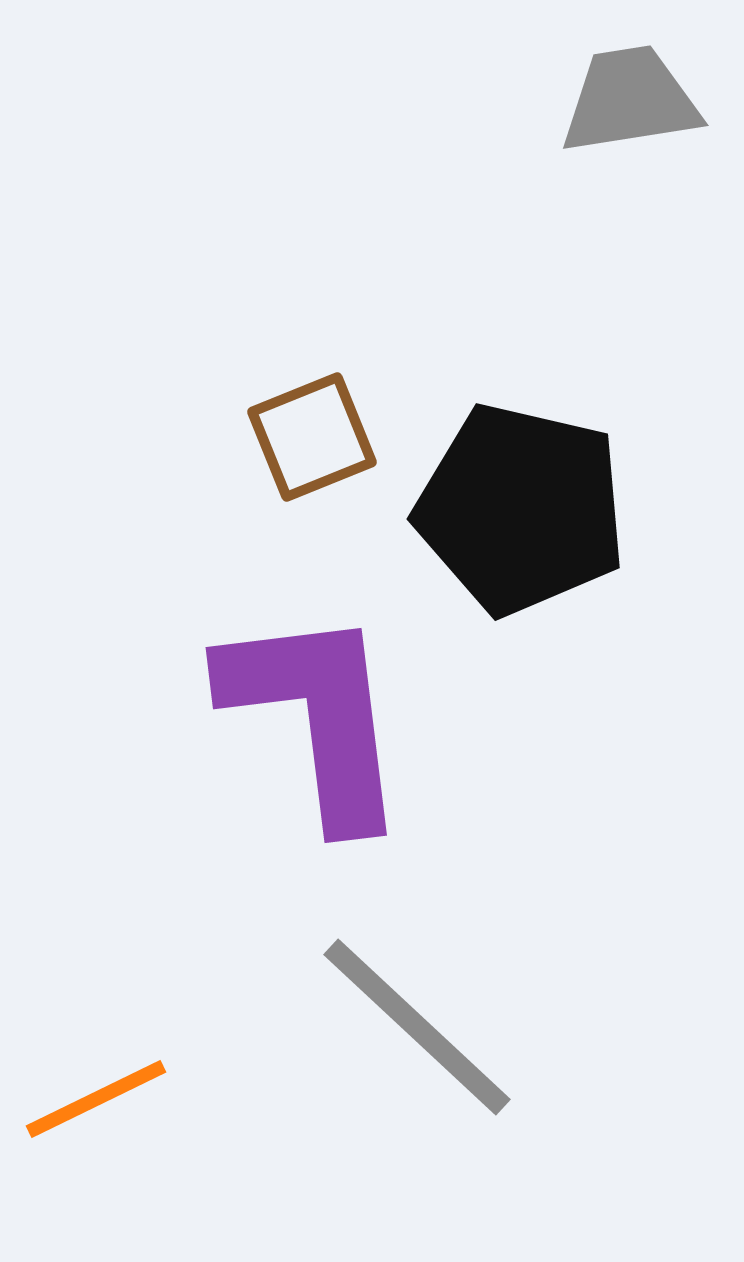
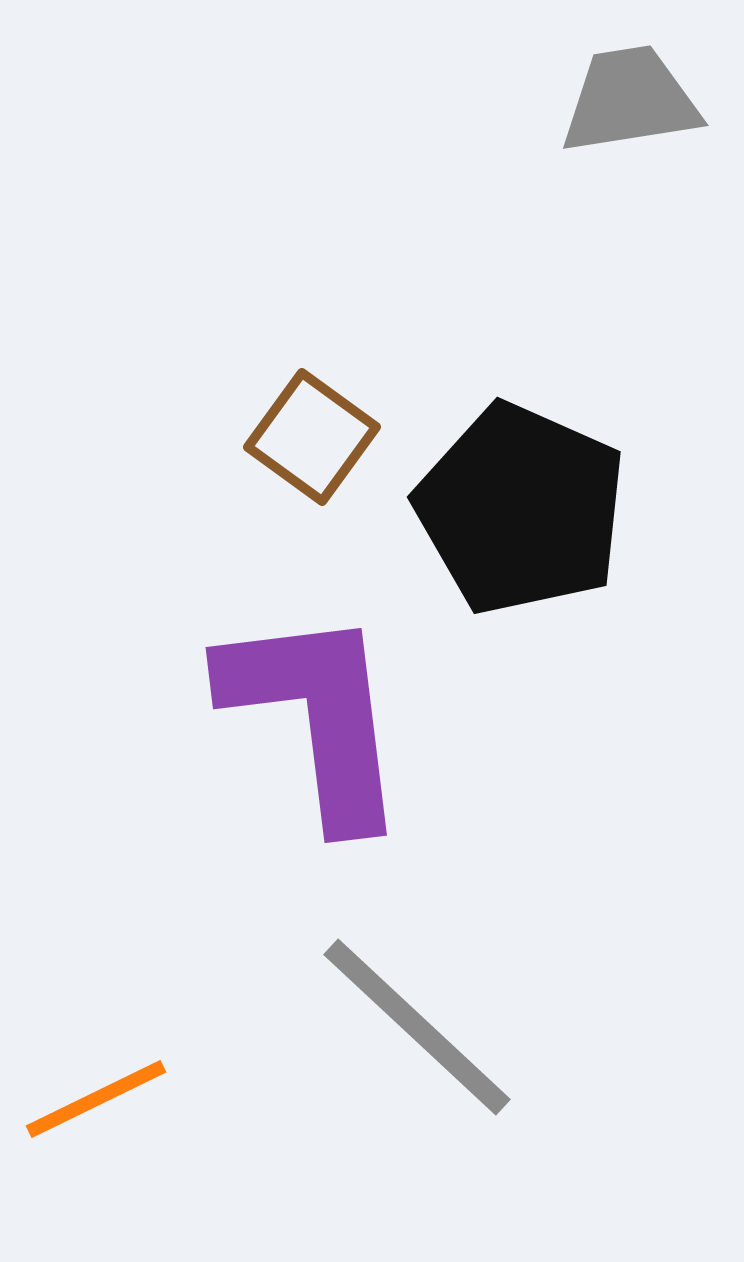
brown square: rotated 32 degrees counterclockwise
black pentagon: rotated 11 degrees clockwise
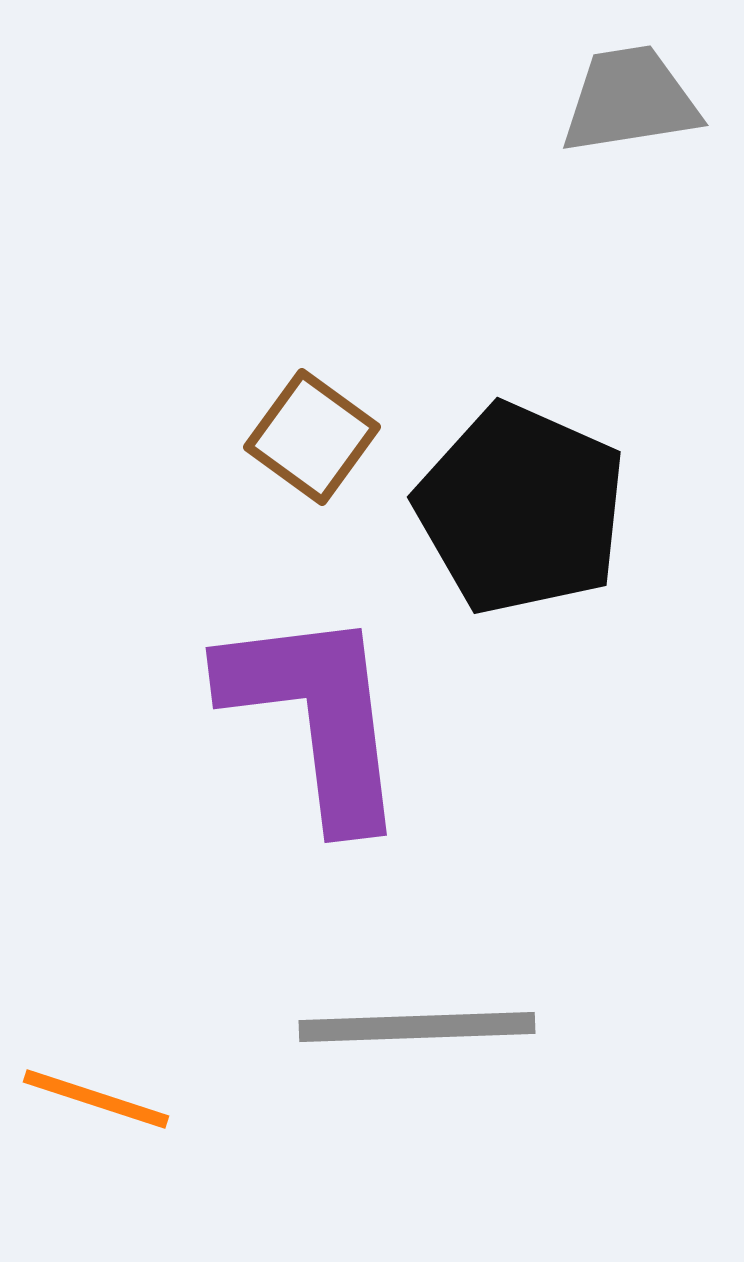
gray line: rotated 45 degrees counterclockwise
orange line: rotated 44 degrees clockwise
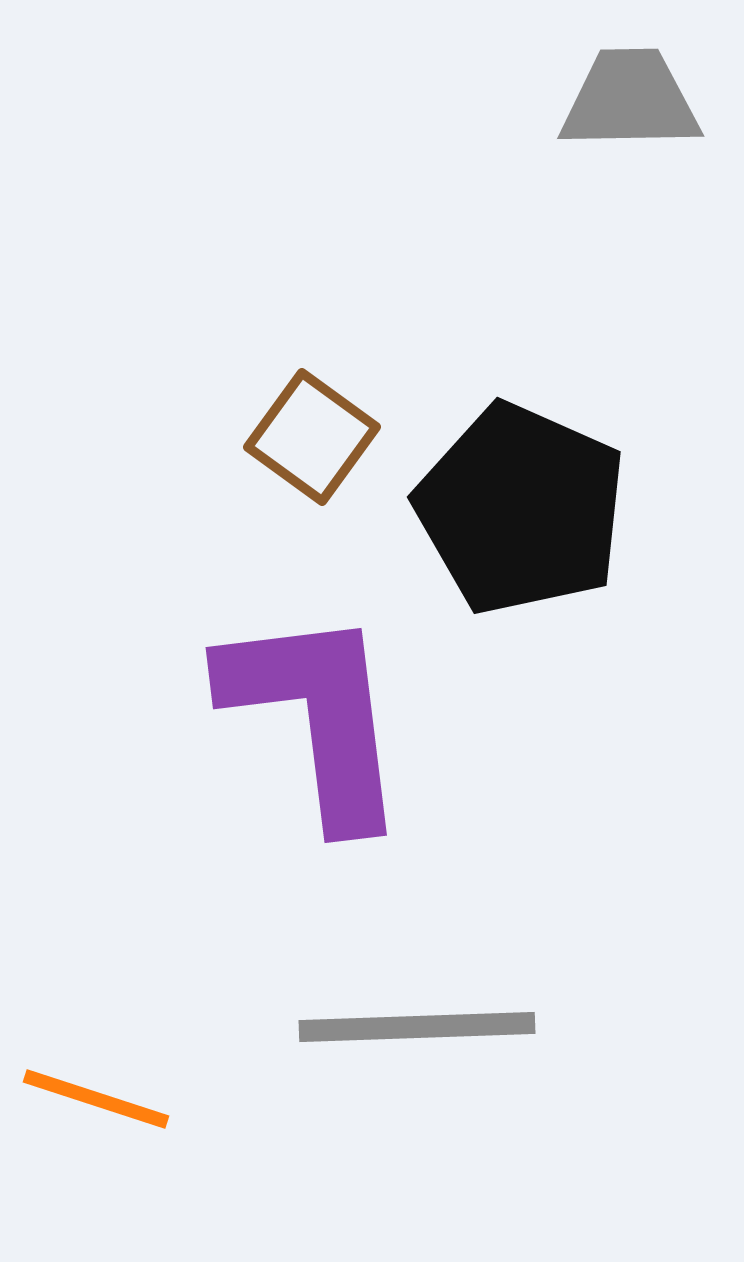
gray trapezoid: rotated 8 degrees clockwise
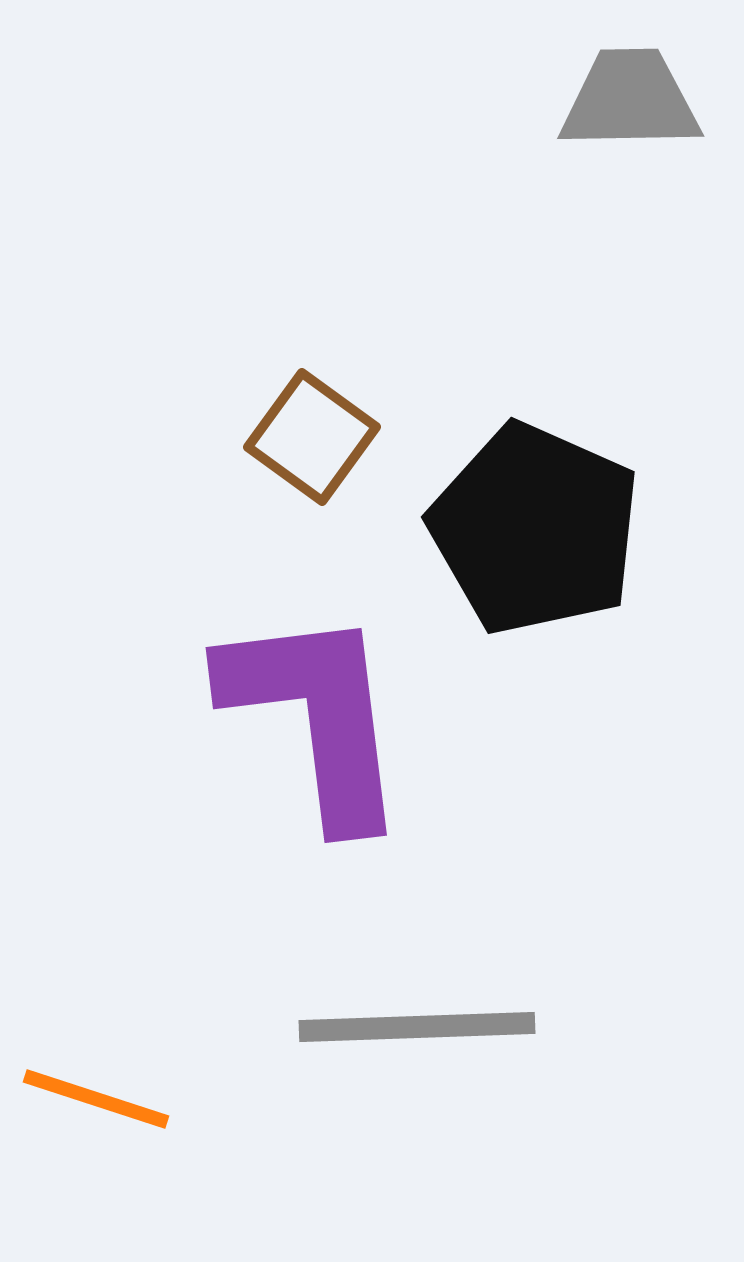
black pentagon: moved 14 px right, 20 px down
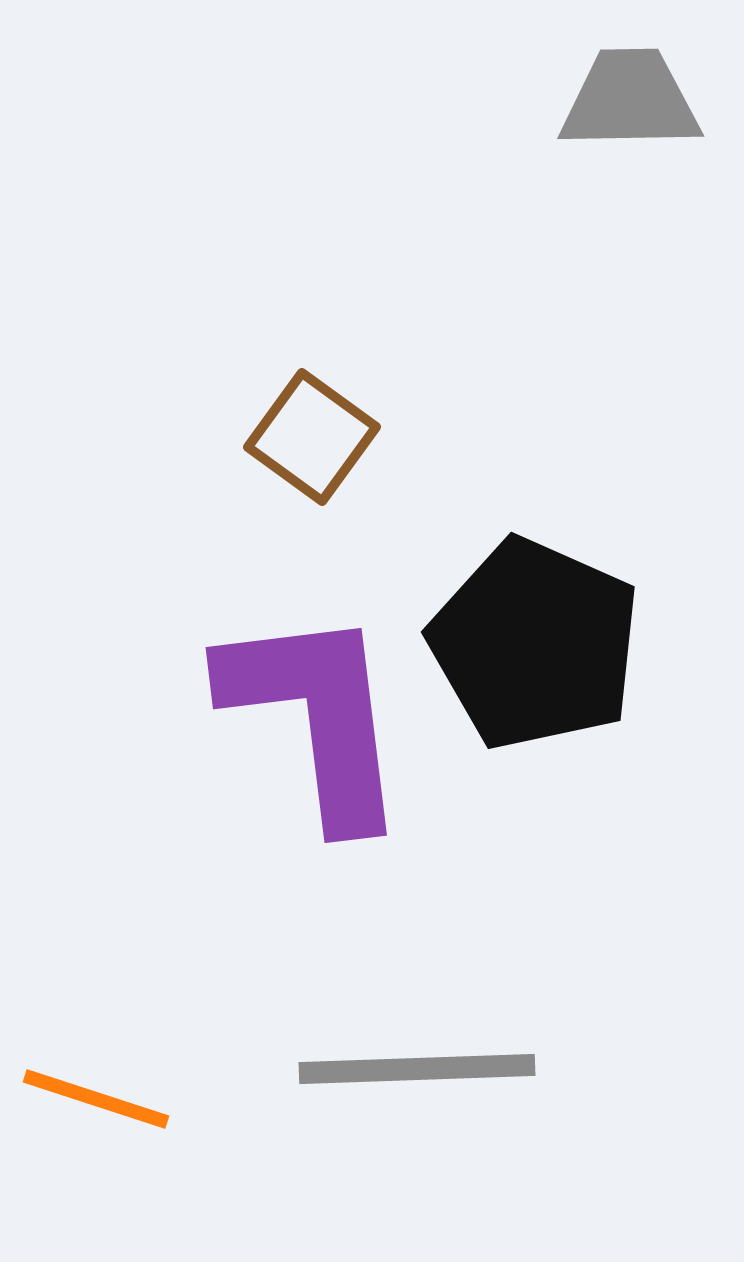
black pentagon: moved 115 px down
gray line: moved 42 px down
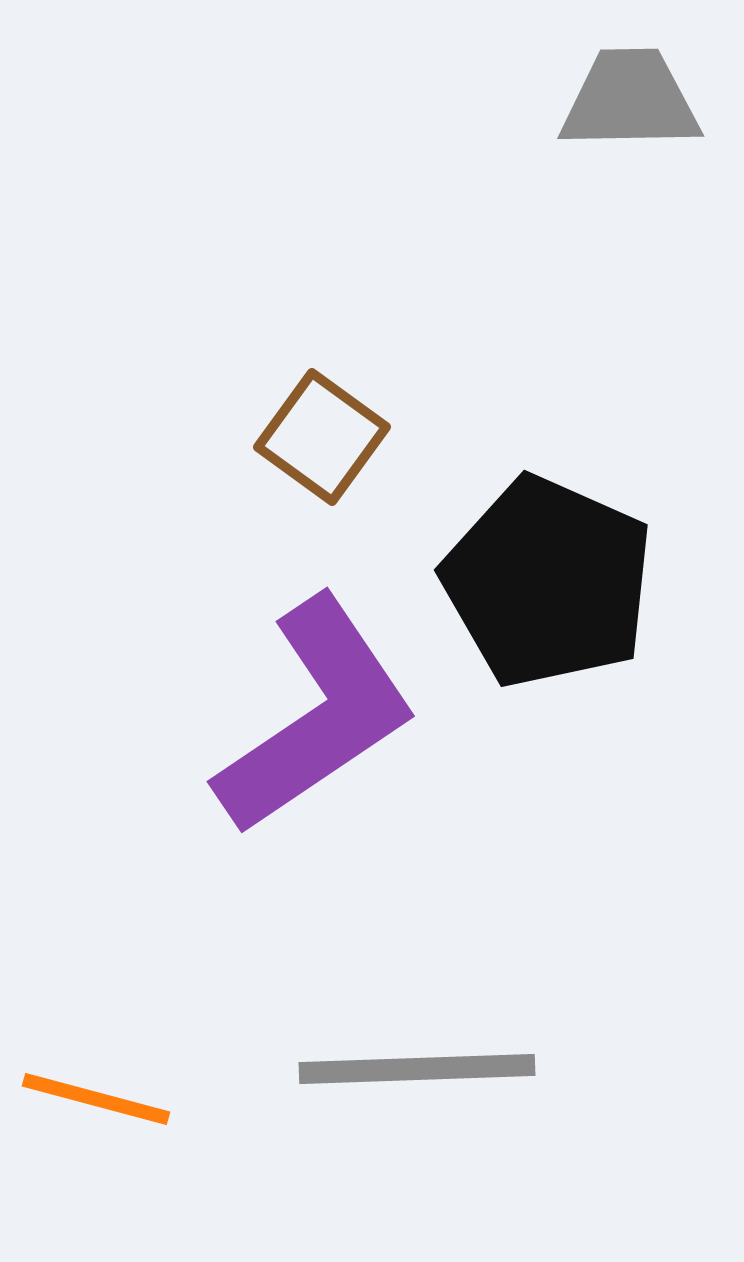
brown square: moved 10 px right
black pentagon: moved 13 px right, 62 px up
purple L-shape: rotated 63 degrees clockwise
orange line: rotated 3 degrees counterclockwise
